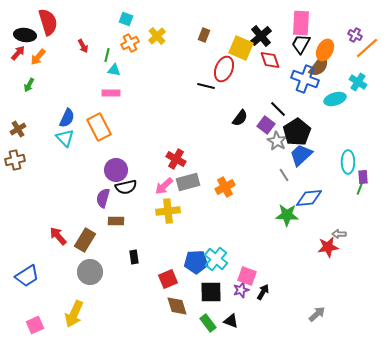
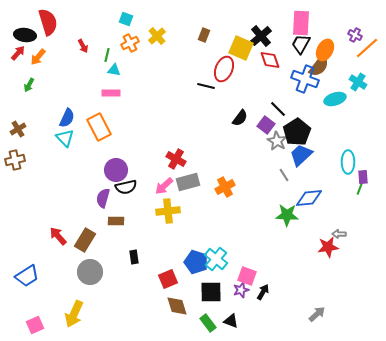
blue pentagon at (196, 262): rotated 20 degrees clockwise
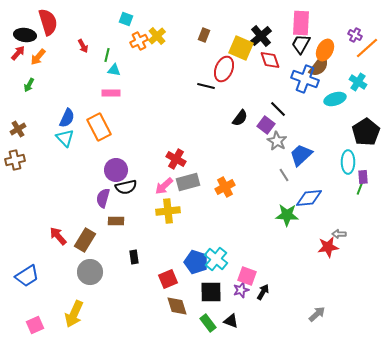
orange cross at (130, 43): moved 9 px right, 2 px up
black pentagon at (297, 132): moved 69 px right
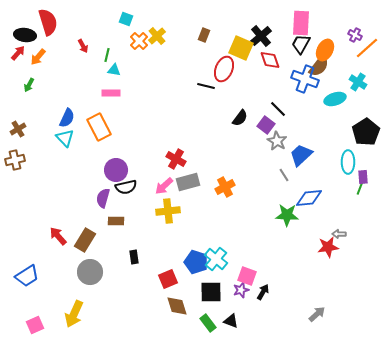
orange cross at (139, 41): rotated 18 degrees counterclockwise
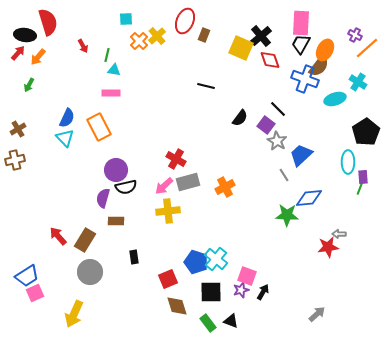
cyan square at (126, 19): rotated 24 degrees counterclockwise
red ellipse at (224, 69): moved 39 px left, 48 px up
pink square at (35, 325): moved 32 px up
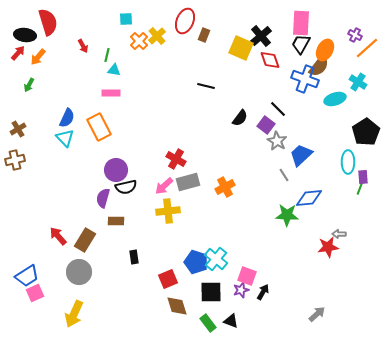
gray circle at (90, 272): moved 11 px left
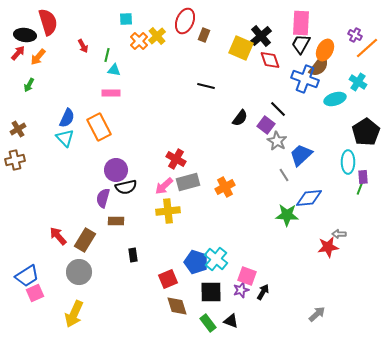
black rectangle at (134, 257): moved 1 px left, 2 px up
